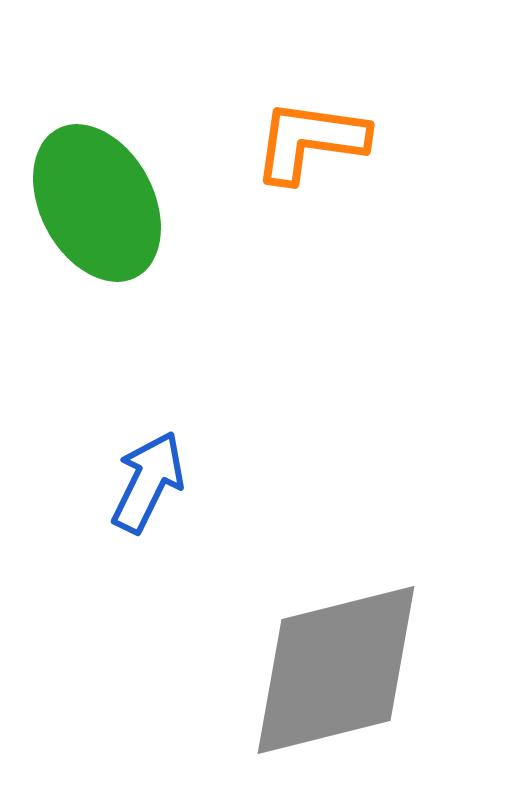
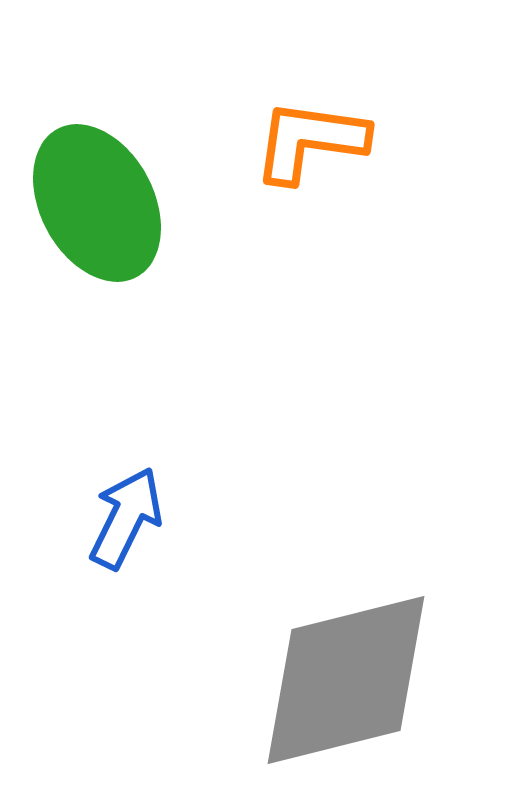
blue arrow: moved 22 px left, 36 px down
gray diamond: moved 10 px right, 10 px down
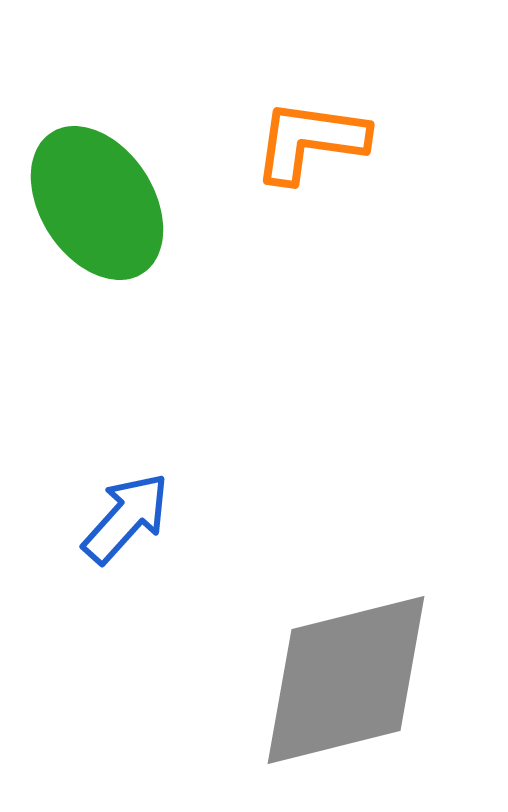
green ellipse: rotated 5 degrees counterclockwise
blue arrow: rotated 16 degrees clockwise
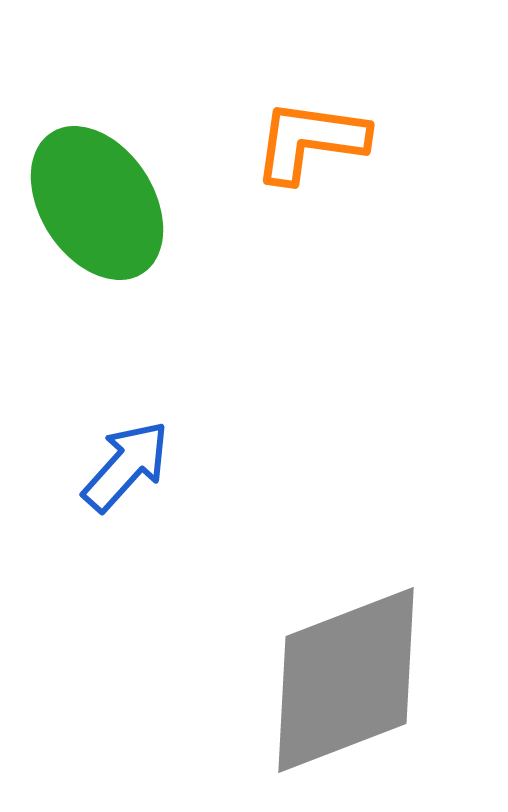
blue arrow: moved 52 px up
gray diamond: rotated 7 degrees counterclockwise
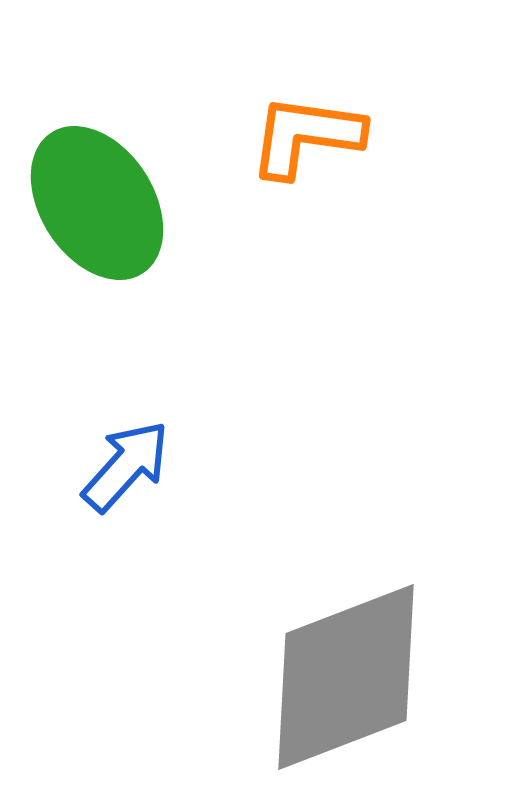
orange L-shape: moved 4 px left, 5 px up
gray diamond: moved 3 px up
